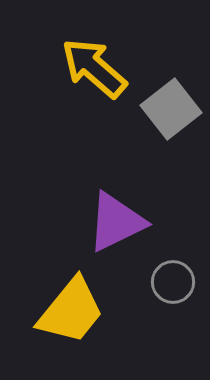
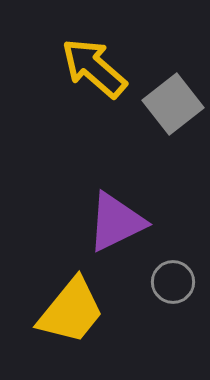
gray square: moved 2 px right, 5 px up
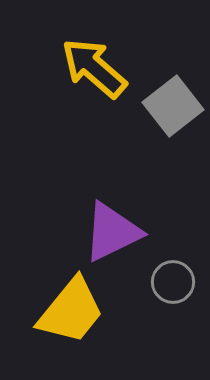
gray square: moved 2 px down
purple triangle: moved 4 px left, 10 px down
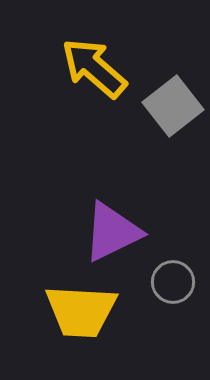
yellow trapezoid: moved 10 px right; rotated 54 degrees clockwise
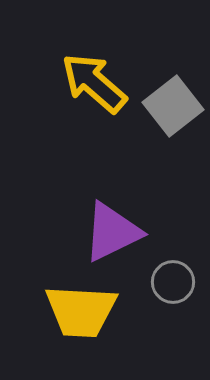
yellow arrow: moved 15 px down
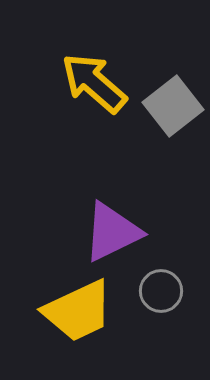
gray circle: moved 12 px left, 9 px down
yellow trapezoid: moved 3 px left; rotated 28 degrees counterclockwise
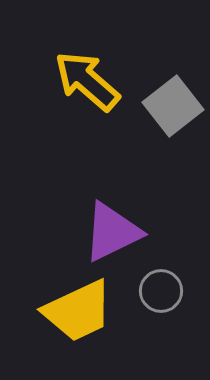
yellow arrow: moved 7 px left, 2 px up
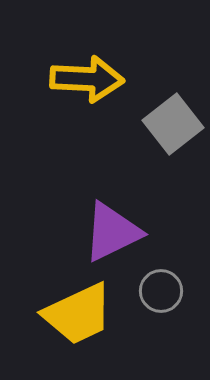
yellow arrow: moved 2 px up; rotated 142 degrees clockwise
gray square: moved 18 px down
yellow trapezoid: moved 3 px down
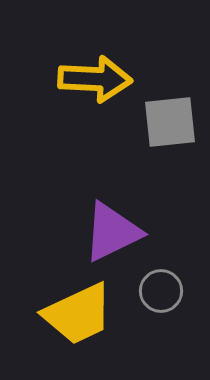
yellow arrow: moved 8 px right
gray square: moved 3 px left, 2 px up; rotated 32 degrees clockwise
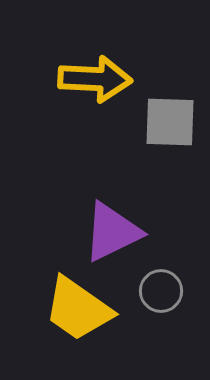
gray square: rotated 8 degrees clockwise
yellow trapezoid: moved 5 px up; rotated 60 degrees clockwise
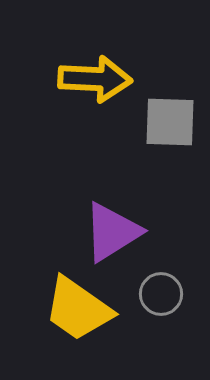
purple triangle: rotated 6 degrees counterclockwise
gray circle: moved 3 px down
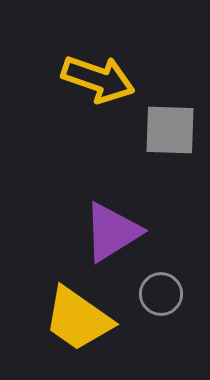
yellow arrow: moved 3 px right; rotated 16 degrees clockwise
gray square: moved 8 px down
yellow trapezoid: moved 10 px down
